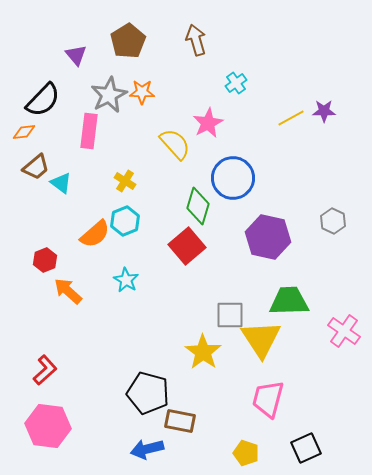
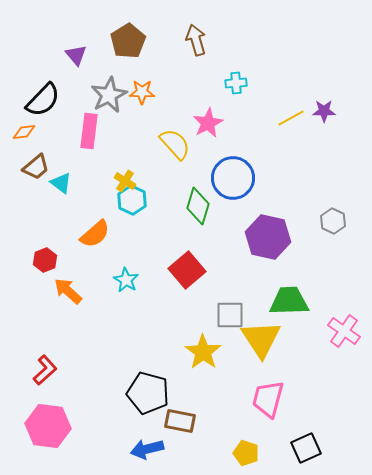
cyan cross: rotated 30 degrees clockwise
cyan hexagon: moved 7 px right, 21 px up; rotated 12 degrees counterclockwise
red square: moved 24 px down
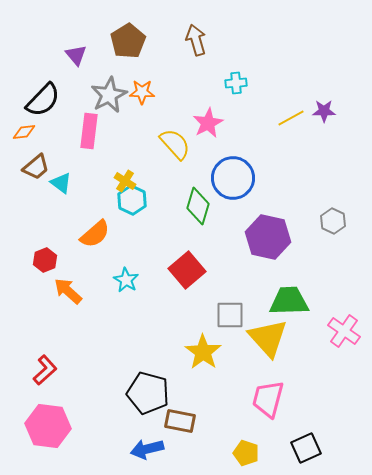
yellow triangle: moved 7 px right, 1 px up; rotated 9 degrees counterclockwise
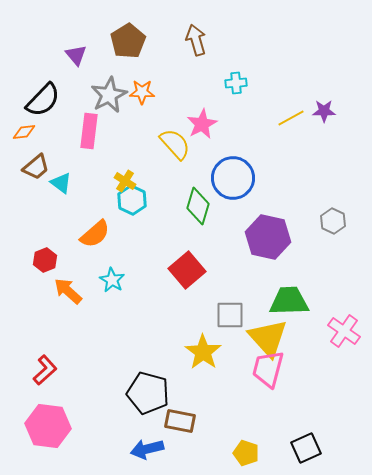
pink star: moved 6 px left, 1 px down
cyan star: moved 14 px left
pink trapezoid: moved 30 px up
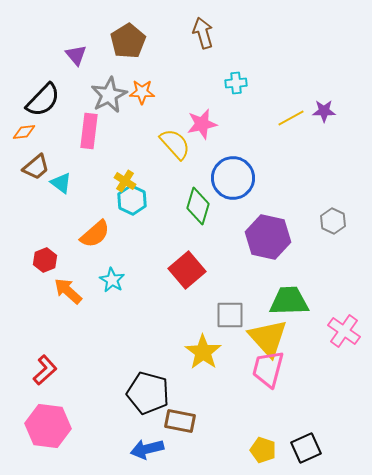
brown arrow: moved 7 px right, 7 px up
pink star: rotated 16 degrees clockwise
yellow pentagon: moved 17 px right, 3 px up
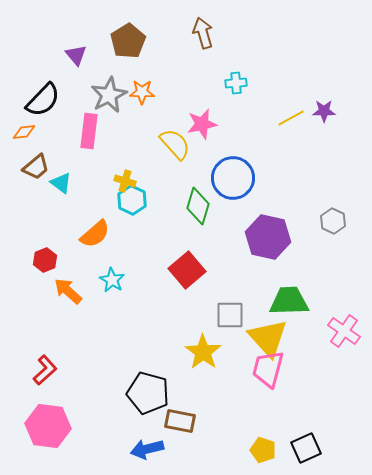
yellow cross: rotated 15 degrees counterclockwise
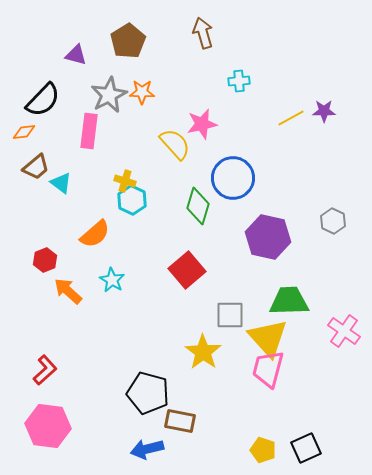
purple triangle: rotated 35 degrees counterclockwise
cyan cross: moved 3 px right, 2 px up
